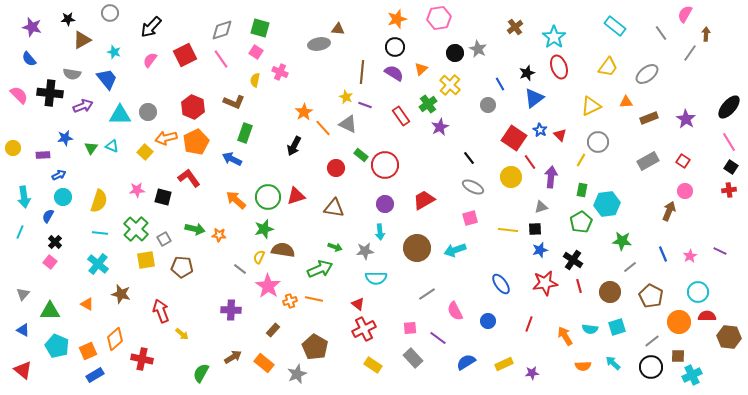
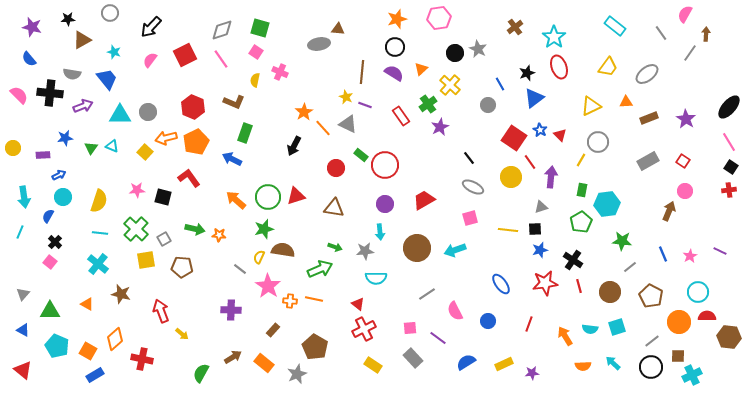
orange cross at (290, 301): rotated 24 degrees clockwise
orange square at (88, 351): rotated 36 degrees counterclockwise
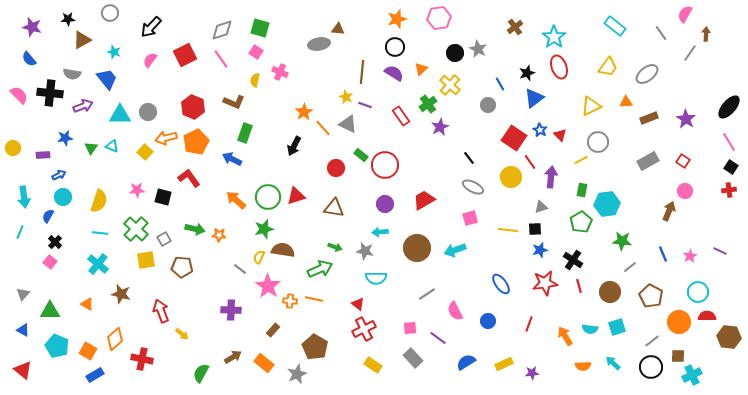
yellow line at (581, 160): rotated 32 degrees clockwise
cyan arrow at (380, 232): rotated 91 degrees clockwise
gray star at (365, 251): rotated 18 degrees clockwise
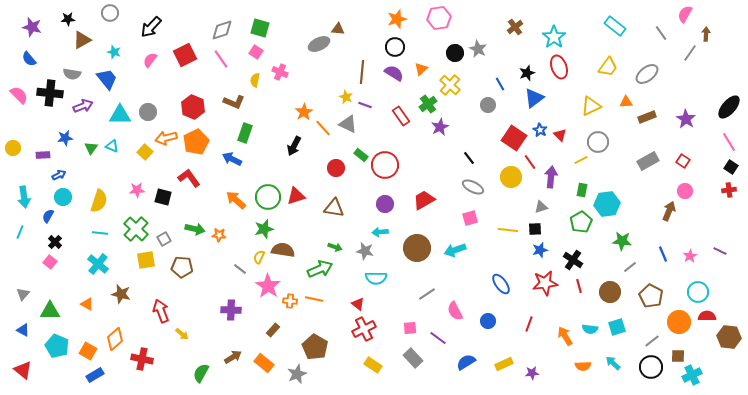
gray ellipse at (319, 44): rotated 15 degrees counterclockwise
brown rectangle at (649, 118): moved 2 px left, 1 px up
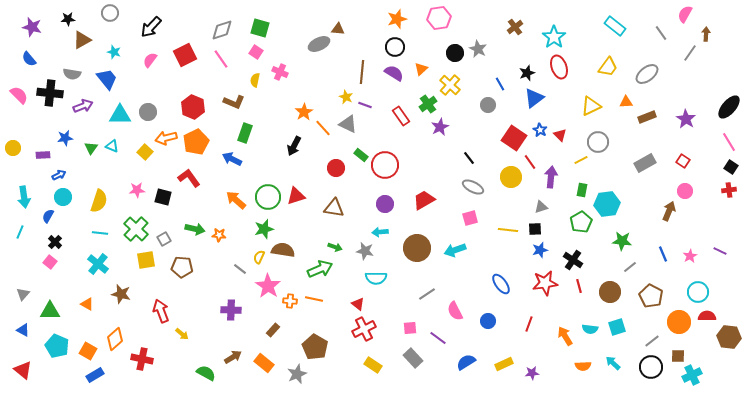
gray rectangle at (648, 161): moved 3 px left, 2 px down
green semicircle at (201, 373): moved 5 px right; rotated 90 degrees clockwise
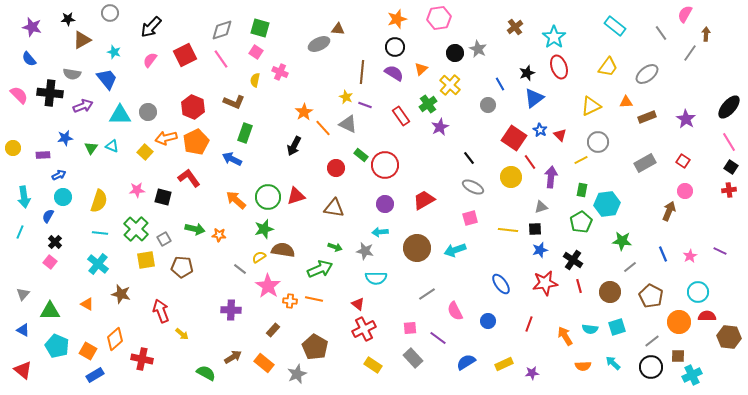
yellow semicircle at (259, 257): rotated 32 degrees clockwise
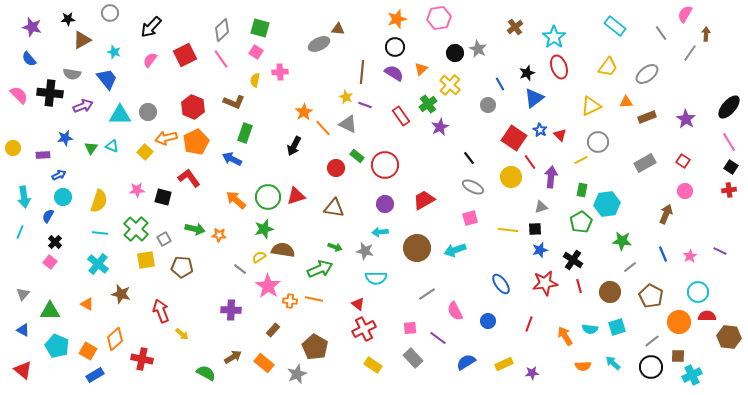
gray diamond at (222, 30): rotated 25 degrees counterclockwise
pink cross at (280, 72): rotated 28 degrees counterclockwise
green rectangle at (361, 155): moved 4 px left, 1 px down
brown arrow at (669, 211): moved 3 px left, 3 px down
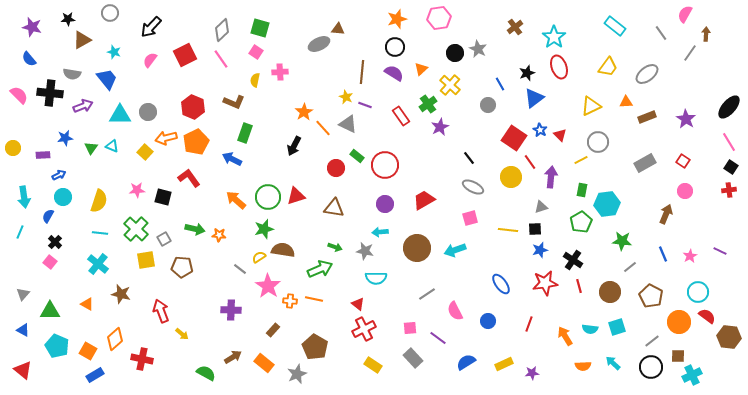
red semicircle at (707, 316): rotated 36 degrees clockwise
